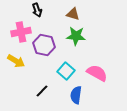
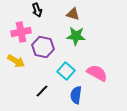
purple hexagon: moved 1 px left, 2 px down
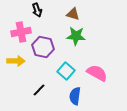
yellow arrow: rotated 30 degrees counterclockwise
black line: moved 3 px left, 1 px up
blue semicircle: moved 1 px left, 1 px down
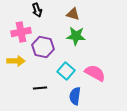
pink semicircle: moved 2 px left
black line: moved 1 px right, 2 px up; rotated 40 degrees clockwise
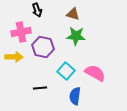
yellow arrow: moved 2 px left, 4 px up
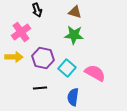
brown triangle: moved 2 px right, 2 px up
pink cross: rotated 24 degrees counterclockwise
green star: moved 2 px left, 1 px up
purple hexagon: moved 11 px down
cyan square: moved 1 px right, 3 px up
blue semicircle: moved 2 px left, 1 px down
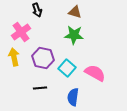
yellow arrow: rotated 102 degrees counterclockwise
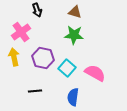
black line: moved 5 px left, 3 px down
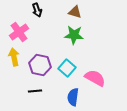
pink cross: moved 2 px left
purple hexagon: moved 3 px left, 7 px down
pink semicircle: moved 5 px down
